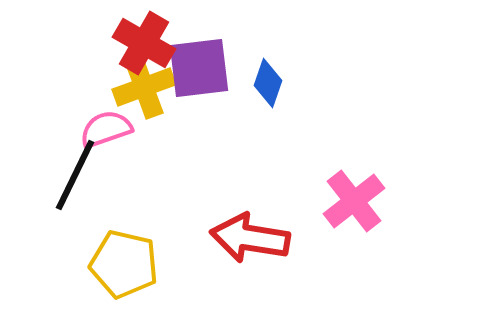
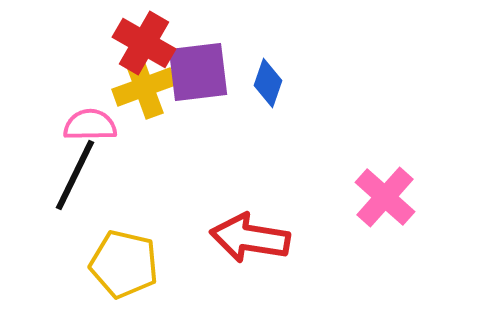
purple square: moved 1 px left, 4 px down
pink semicircle: moved 16 px left, 4 px up; rotated 18 degrees clockwise
pink cross: moved 31 px right, 4 px up; rotated 10 degrees counterclockwise
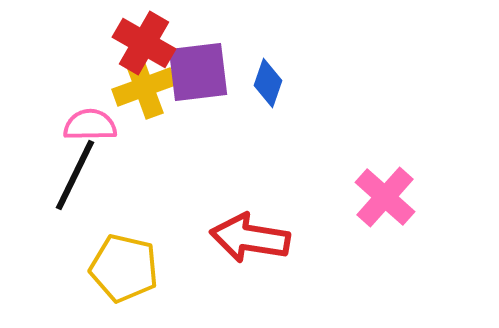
yellow pentagon: moved 4 px down
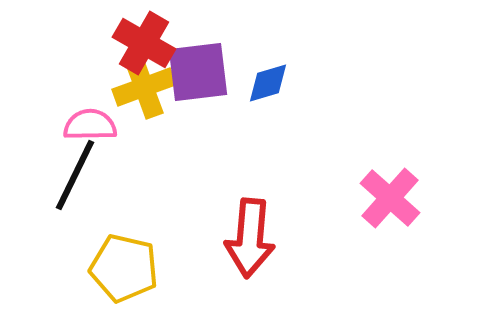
blue diamond: rotated 54 degrees clockwise
pink cross: moved 5 px right, 1 px down
red arrow: rotated 94 degrees counterclockwise
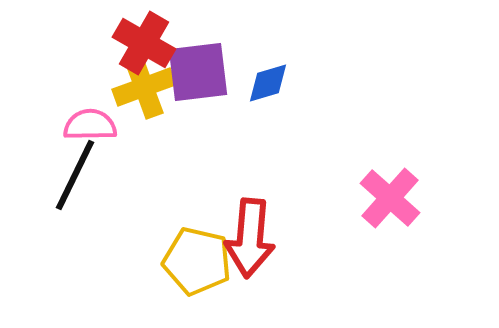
yellow pentagon: moved 73 px right, 7 px up
